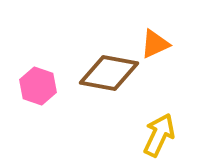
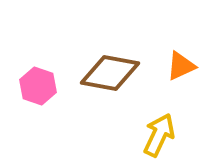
orange triangle: moved 26 px right, 22 px down
brown diamond: moved 1 px right
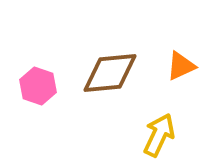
brown diamond: rotated 16 degrees counterclockwise
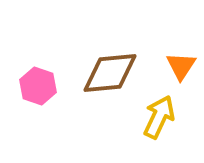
orange triangle: rotated 32 degrees counterclockwise
yellow arrow: moved 18 px up
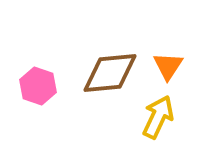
orange triangle: moved 13 px left
yellow arrow: moved 1 px left
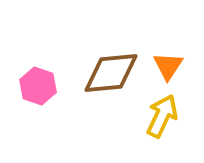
brown diamond: moved 1 px right
yellow arrow: moved 4 px right, 1 px up
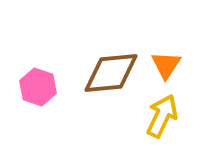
orange triangle: moved 2 px left, 1 px up
pink hexagon: moved 1 px down
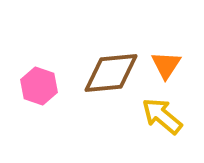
pink hexagon: moved 1 px right, 1 px up
yellow arrow: rotated 75 degrees counterclockwise
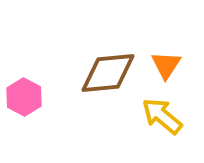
brown diamond: moved 3 px left
pink hexagon: moved 15 px left, 11 px down; rotated 9 degrees clockwise
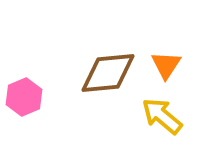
pink hexagon: rotated 9 degrees clockwise
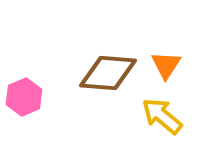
brown diamond: rotated 10 degrees clockwise
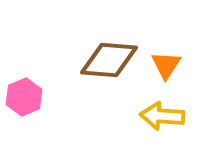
brown diamond: moved 1 px right, 13 px up
yellow arrow: rotated 36 degrees counterclockwise
